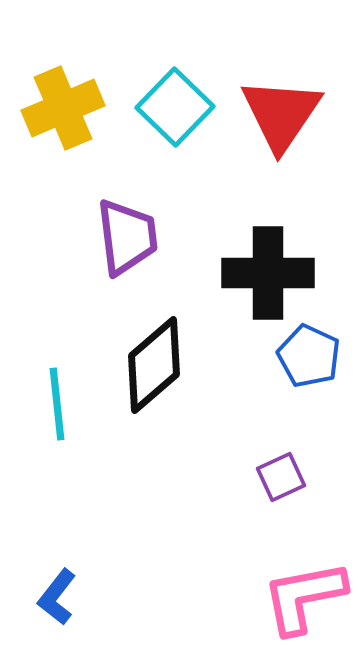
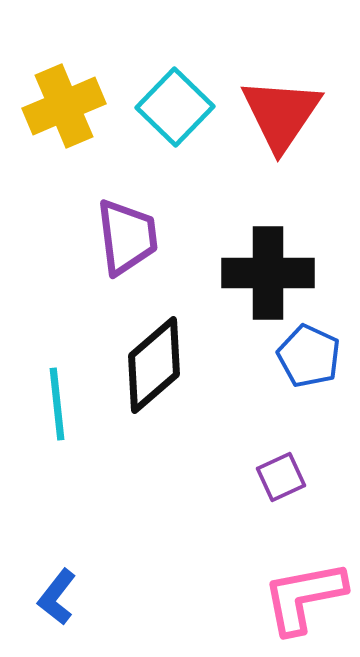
yellow cross: moved 1 px right, 2 px up
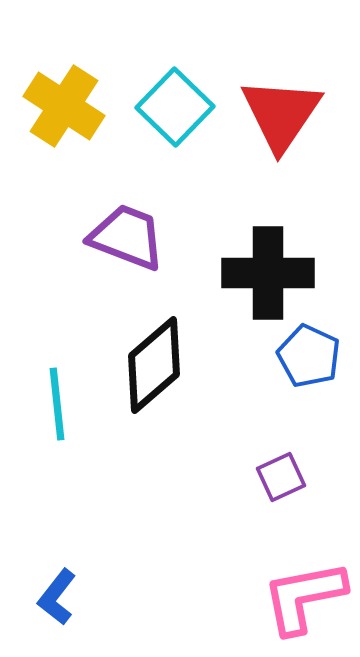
yellow cross: rotated 34 degrees counterclockwise
purple trapezoid: rotated 62 degrees counterclockwise
